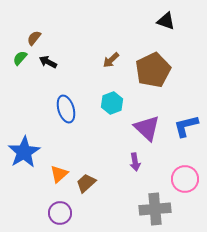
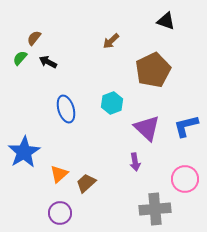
brown arrow: moved 19 px up
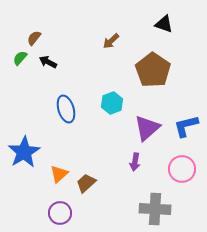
black triangle: moved 2 px left, 3 px down
brown pentagon: rotated 12 degrees counterclockwise
purple triangle: rotated 36 degrees clockwise
purple arrow: rotated 18 degrees clockwise
pink circle: moved 3 px left, 10 px up
gray cross: rotated 8 degrees clockwise
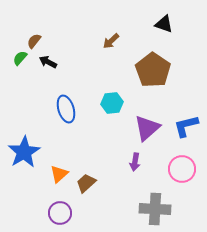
brown semicircle: moved 3 px down
cyan hexagon: rotated 15 degrees clockwise
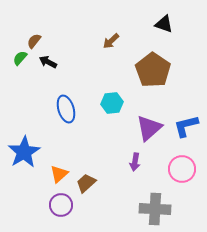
purple triangle: moved 2 px right
purple circle: moved 1 px right, 8 px up
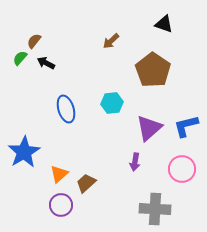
black arrow: moved 2 px left, 1 px down
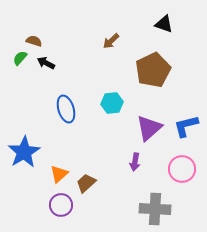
brown semicircle: rotated 70 degrees clockwise
brown pentagon: rotated 12 degrees clockwise
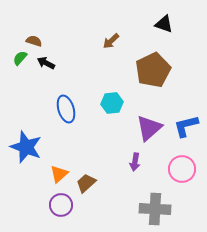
blue star: moved 2 px right, 5 px up; rotated 20 degrees counterclockwise
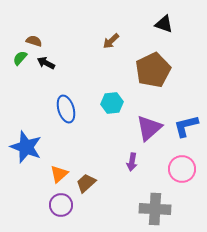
purple arrow: moved 3 px left
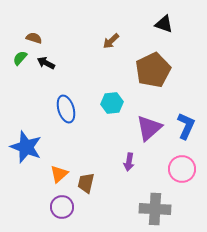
brown semicircle: moved 3 px up
blue L-shape: rotated 128 degrees clockwise
purple arrow: moved 3 px left
brown trapezoid: rotated 35 degrees counterclockwise
purple circle: moved 1 px right, 2 px down
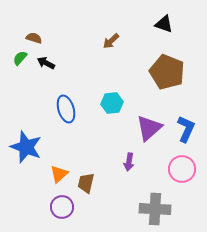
brown pentagon: moved 14 px right, 2 px down; rotated 24 degrees counterclockwise
blue L-shape: moved 3 px down
